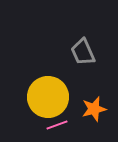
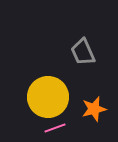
pink line: moved 2 px left, 3 px down
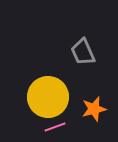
pink line: moved 1 px up
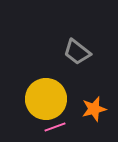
gray trapezoid: moved 6 px left; rotated 28 degrees counterclockwise
yellow circle: moved 2 px left, 2 px down
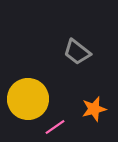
yellow circle: moved 18 px left
pink line: rotated 15 degrees counterclockwise
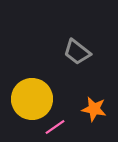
yellow circle: moved 4 px right
orange star: rotated 25 degrees clockwise
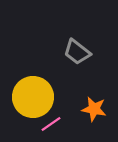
yellow circle: moved 1 px right, 2 px up
pink line: moved 4 px left, 3 px up
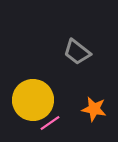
yellow circle: moved 3 px down
pink line: moved 1 px left, 1 px up
